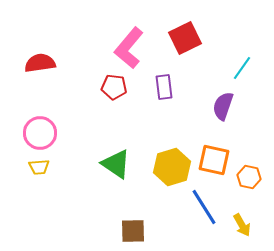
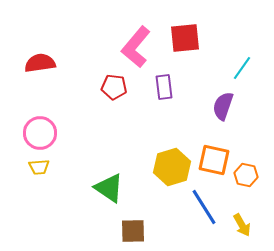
red square: rotated 20 degrees clockwise
pink L-shape: moved 7 px right, 1 px up
green triangle: moved 7 px left, 24 px down
orange hexagon: moved 3 px left, 2 px up
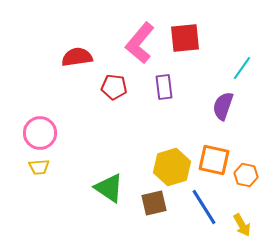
pink L-shape: moved 4 px right, 4 px up
red semicircle: moved 37 px right, 6 px up
brown square: moved 21 px right, 28 px up; rotated 12 degrees counterclockwise
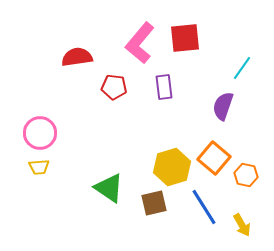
orange square: moved 2 px up; rotated 28 degrees clockwise
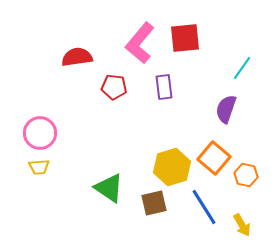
purple semicircle: moved 3 px right, 3 px down
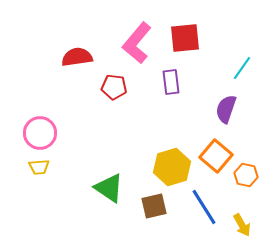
pink L-shape: moved 3 px left
purple rectangle: moved 7 px right, 5 px up
orange square: moved 2 px right, 2 px up
brown square: moved 3 px down
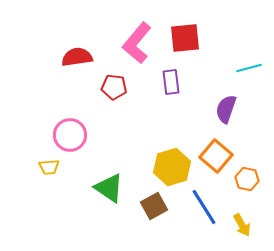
cyan line: moved 7 px right; rotated 40 degrees clockwise
pink circle: moved 30 px right, 2 px down
yellow trapezoid: moved 10 px right
orange hexagon: moved 1 px right, 4 px down
brown square: rotated 16 degrees counterclockwise
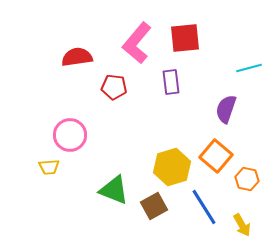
green triangle: moved 5 px right, 2 px down; rotated 12 degrees counterclockwise
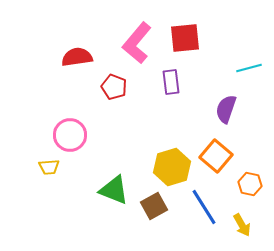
red pentagon: rotated 15 degrees clockwise
orange hexagon: moved 3 px right, 5 px down
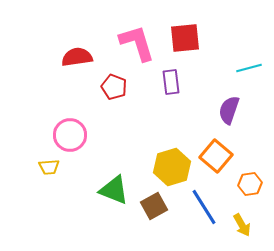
pink L-shape: rotated 123 degrees clockwise
purple semicircle: moved 3 px right, 1 px down
orange hexagon: rotated 20 degrees counterclockwise
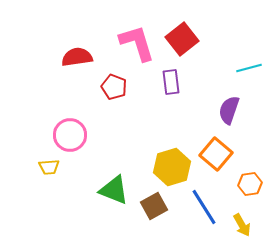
red square: moved 3 px left, 1 px down; rotated 32 degrees counterclockwise
orange square: moved 2 px up
